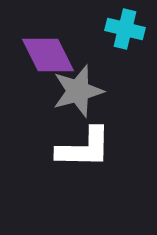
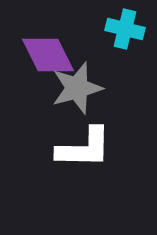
gray star: moved 1 px left, 3 px up
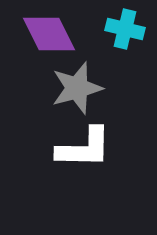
purple diamond: moved 1 px right, 21 px up
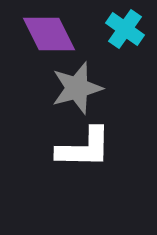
cyan cross: rotated 21 degrees clockwise
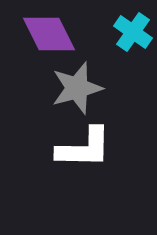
cyan cross: moved 8 px right, 3 px down
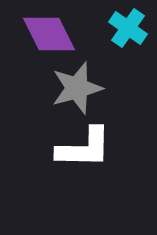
cyan cross: moved 5 px left, 4 px up
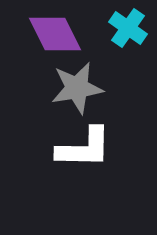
purple diamond: moved 6 px right
gray star: rotated 6 degrees clockwise
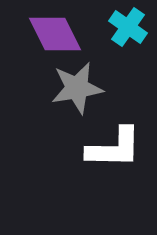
cyan cross: moved 1 px up
white L-shape: moved 30 px right
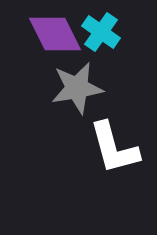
cyan cross: moved 27 px left, 5 px down
white L-shape: rotated 74 degrees clockwise
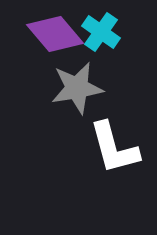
purple diamond: rotated 14 degrees counterclockwise
